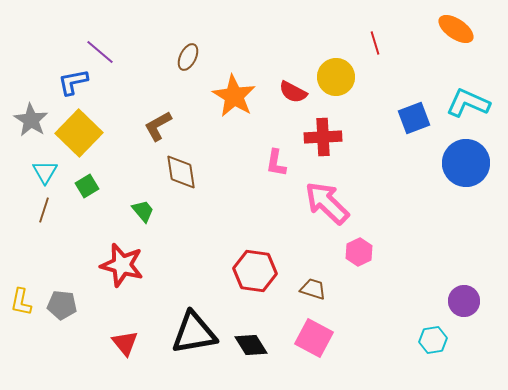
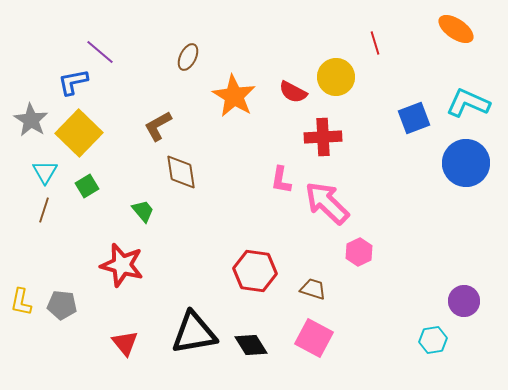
pink L-shape: moved 5 px right, 17 px down
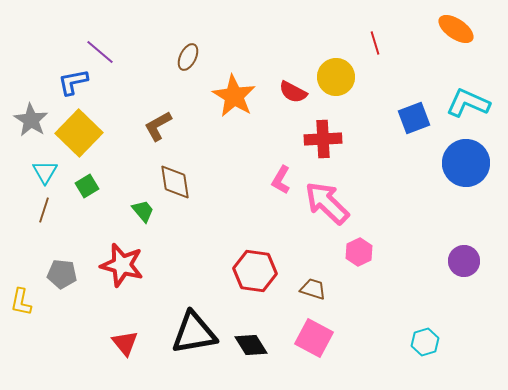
red cross: moved 2 px down
brown diamond: moved 6 px left, 10 px down
pink L-shape: rotated 20 degrees clockwise
purple circle: moved 40 px up
gray pentagon: moved 31 px up
cyan hexagon: moved 8 px left, 2 px down; rotated 8 degrees counterclockwise
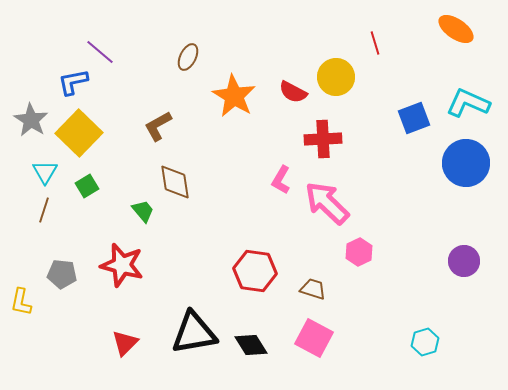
red triangle: rotated 24 degrees clockwise
